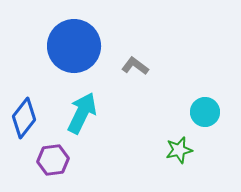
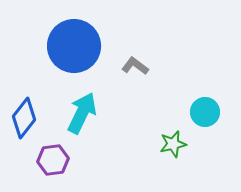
green star: moved 6 px left, 6 px up
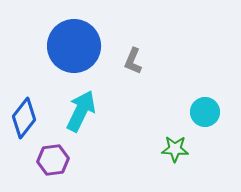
gray L-shape: moved 2 px left, 5 px up; rotated 104 degrees counterclockwise
cyan arrow: moved 1 px left, 2 px up
green star: moved 2 px right, 5 px down; rotated 16 degrees clockwise
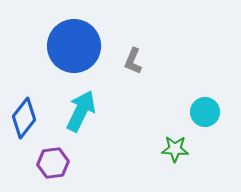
purple hexagon: moved 3 px down
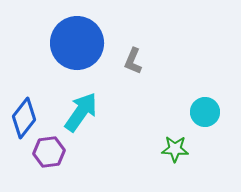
blue circle: moved 3 px right, 3 px up
cyan arrow: moved 1 px down; rotated 9 degrees clockwise
purple hexagon: moved 4 px left, 11 px up
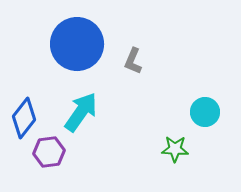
blue circle: moved 1 px down
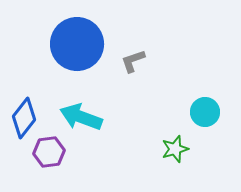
gray L-shape: rotated 48 degrees clockwise
cyan arrow: moved 5 px down; rotated 105 degrees counterclockwise
green star: rotated 20 degrees counterclockwise
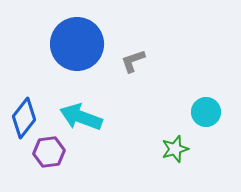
cyan circle: moved 1 px right
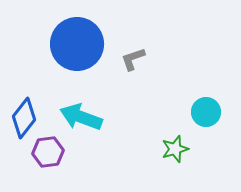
gray L-shape: moved 2 px up
purple hexagon: moved 1 px left
